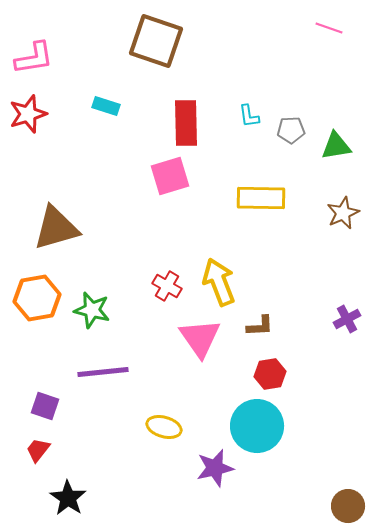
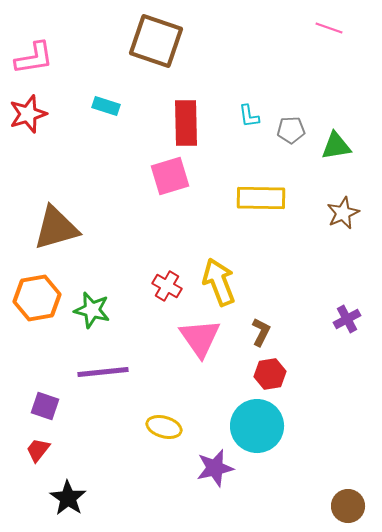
brown L-shape: moved 1 px right, 6 px down; rotated 60 degrees counterclockwise
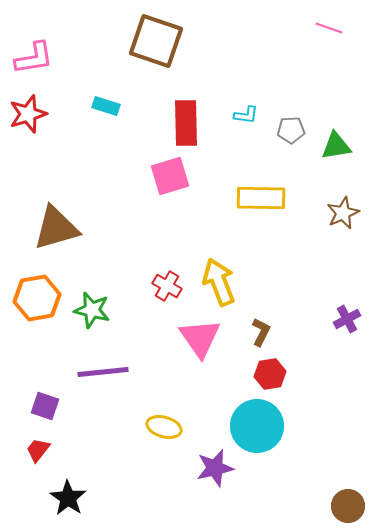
cyan L-shape: moved 3 px left, 1 px up; rotated 75 degrees counterclockwise
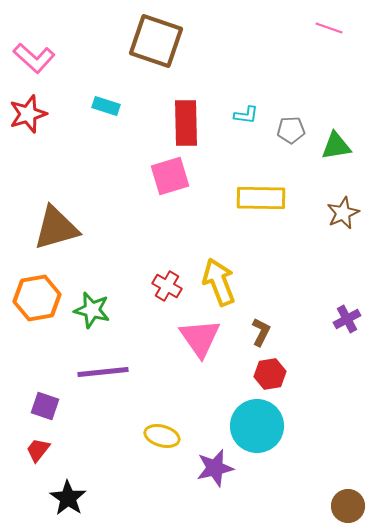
pink L-shape: rotated 51 degrees clockwise
yellow ellipse: moved 2 px left, 9 px down
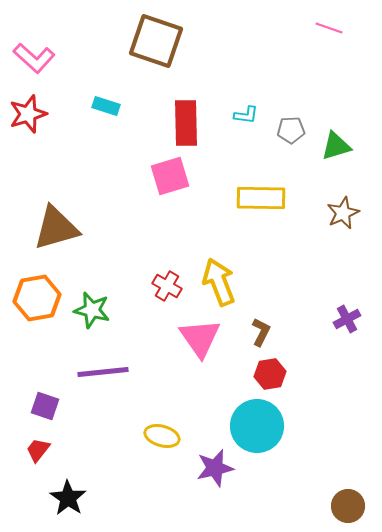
green triangle: rotated 8 degrees counterclockwise
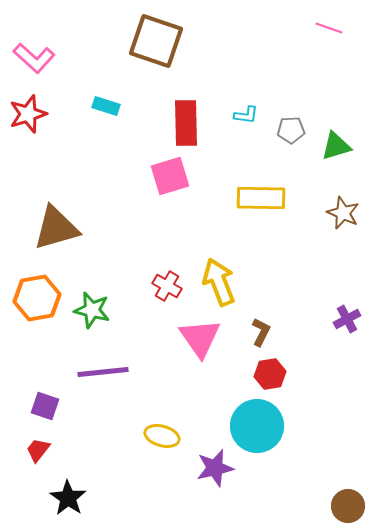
brown star: rotated 24 degrees counterclockwise
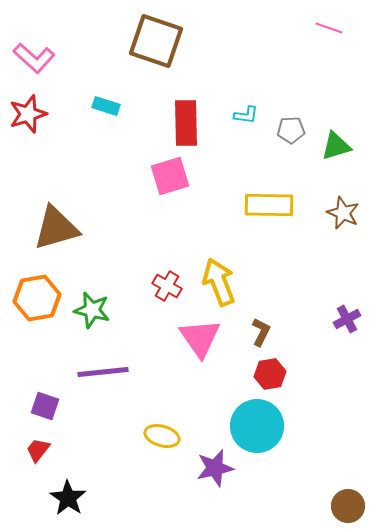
yellow rectangle: moved 8 px right, 7 px down
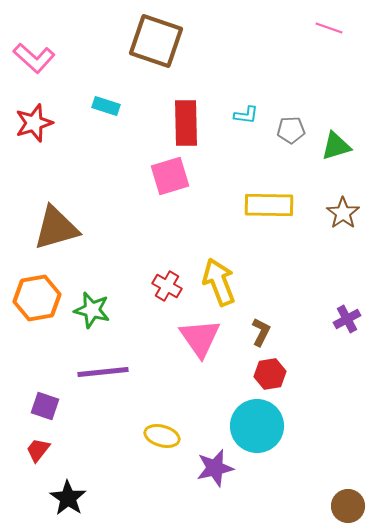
red star: moved 6 px right, 9 px down
brown star: rotated 12 degrees clockwise
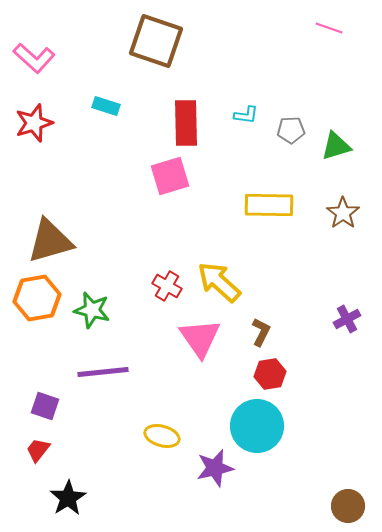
brown triangle: moved 6 px left, 13 px down
yellow arrow: rotated 27 degrees counterclockwise
black star: rotated 6 degrees clockwise
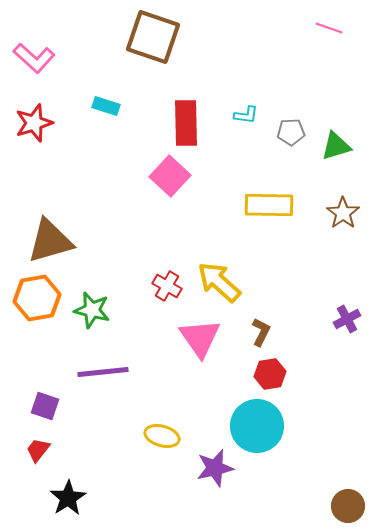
brown square: moved 3 px left, 4 px up
gray pentagon: moved 2 px down
pink square: rotated 30 degrees counterclockwise
